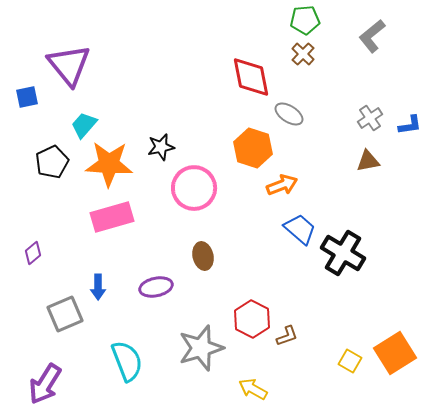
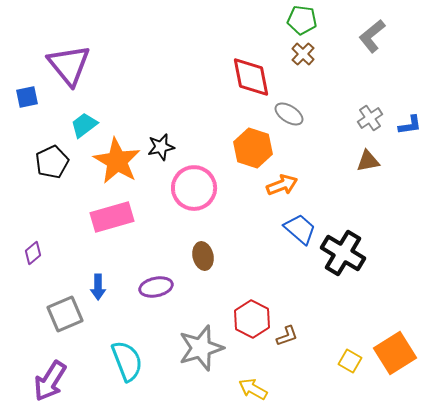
green pentagon: moved 3 px left; rotated 12 degrees clockwise
cyan trapezoid: rotated 12 degrees clockwise
orange star: moved 8 px right, 3 px up; rotated 27 degrees clockwise
purple arrow: moved 5 px right, 3 px up
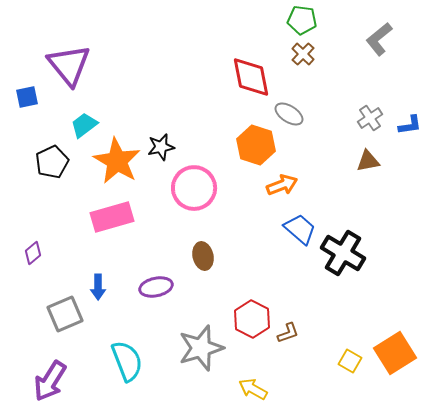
gray L-shape: moved 7 px right, 3 px down
orange hexagon: moved 3 px right, 3 px up
brown L-shape: moved 1 px right, 3 px up
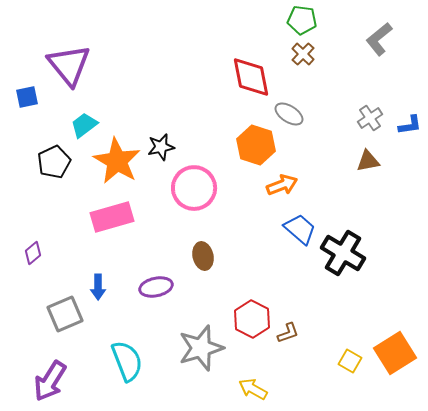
black pentagon: moved 2 px right
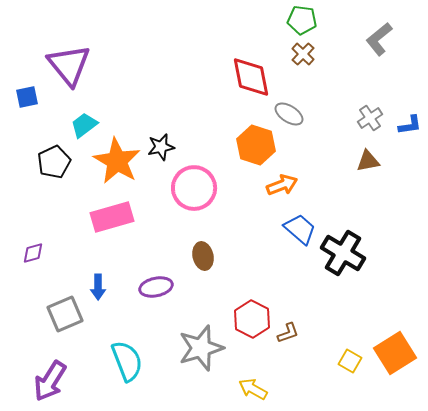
purple diamond: rotated 25 degrees clockwise
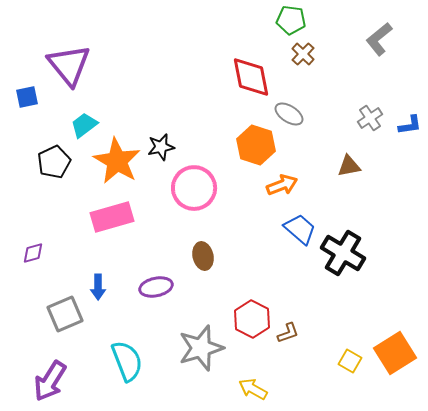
green pentagon: moved 11 px left
brown triangle: moved 19 px left, 5 px down
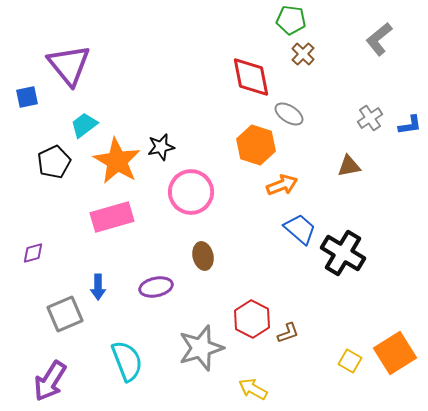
pink circle: moved 3 px left, 4 px down
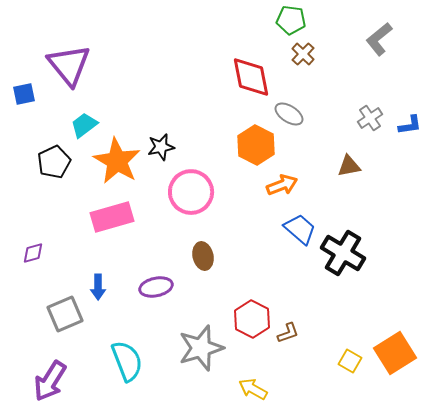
blue square: moved 3 px left, 3 px up
orange hexagon: rotated 9 degrees clockwise
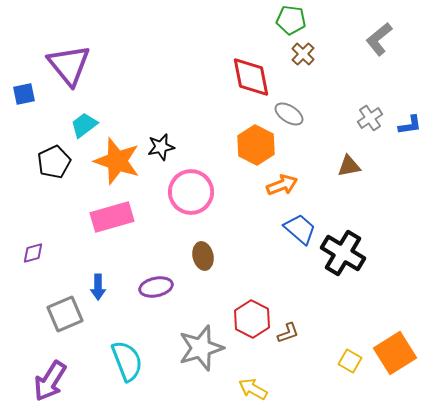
orange star: rotated 12 degrees counterclockwise
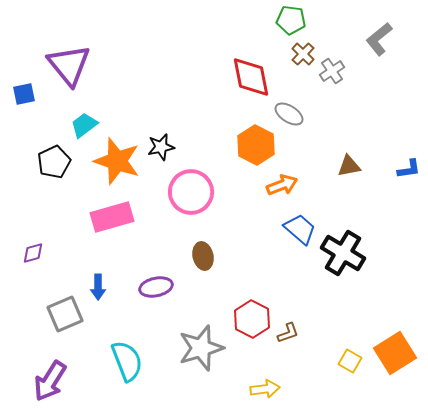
gray cross: moved 38 px left, 47 px up
blue L-shape: moved 1 px left, 44 px down
yellow arrow: moved 12 px right; rotated 144 degrees clockwise
